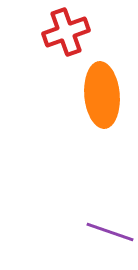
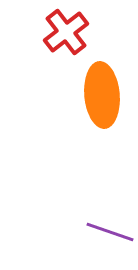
red cross: rotated 18 degrees counterclockwise
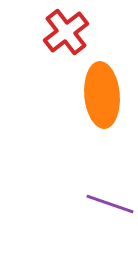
purple line: moved 28 px up
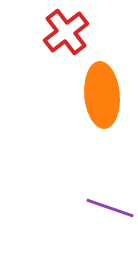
purple line: moved 4 px down
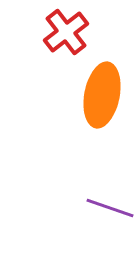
orange ellipse: rotated 16 degrees clockwise
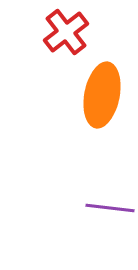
purple line: rotated 12 degrees counterclockwise
